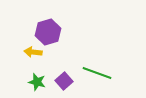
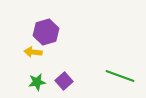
purple hexagon: moved 2 px left
green line: moved 23 px right, 3 px down
green star: rotated 24 degrees counterclockwise
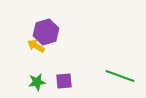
yellow arrow: moved 3 px right, 6 px up; rotated 24 degrees clockwise
purple square: rotated 36 degrees clockwise
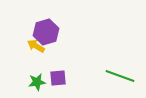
purple square: moved 6 px left, 3 px up
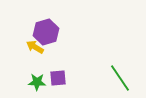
yellow arrow: moved 1 px left, 1 px down
green line: moved 2 px down; rotated 36 degrees clockwise
green star: rotated 12 degrees clockwise
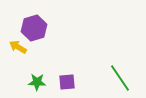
purple hexagon: moved 12 px left, 4 px up
yellow arrow: moved 17 px left
purple square: moved 9 px right, 4 px down
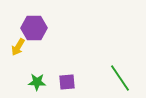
purple hexagon: rotated 15 degrees clockwise
yellow arrow: rotated 90 degrees counterclockwise
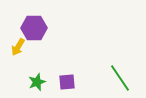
green star: rotated 24 degrees counterclockwise
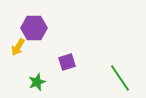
purple square: moved 20 px up; rotated 12 degrees counterclockwise
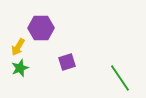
purple hexagon: moved 7 px right
green star: moved 17 px left, 14 px up
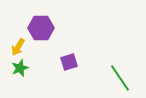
purple square: moved 2 px right
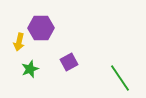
yellow arrow: moved 1 px right, 5 px up; rotated 18 degrees counterclockwise
purple square: rotated 12 degrees counterclockwise
green star: moved 10 px right, 1 px down
